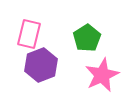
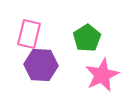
purple hexagon: rotated 24 degrees clockwise
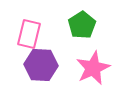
green pentagon: moved 5 px left, 13 px up
pink star: moved 9 px left, 7 px up
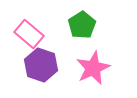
pink rectangle: rotated 64 degrees counterclockwise
purple hexagon: rotated 16 degrees clockwise
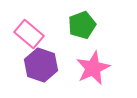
green pentagon: rotated 12 degrees clockwise
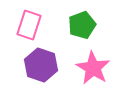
pink rectangle: moved 9 px up; rotated 68 degrees clockwise
pink star: rotated 16 degrees counterclockwise
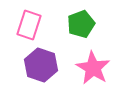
green pentagon: moved 1 px left, 1 px up
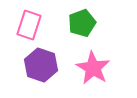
green pentagon: moved 1 px right, 1 px up
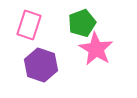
pink star: moved 3 px right, 19 px up
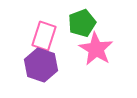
pink rectangle: moved 15 px right, 11 px down
